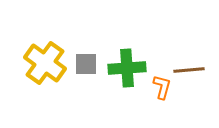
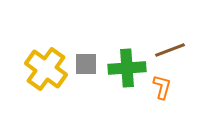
yellow cross: moved 1 px right, 6 px down
brown line: moved 19 px left, 20 px up; rotated 16 degrees counterclockwise
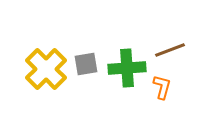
gray square: rotated 10 degrees counterclockwise
yellow cross: rotated 9 degrees clockwise
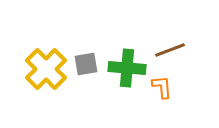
green cross: rotated 9 degrees clockwise
orange L-shape: rotated 20 degrees counterclockwise
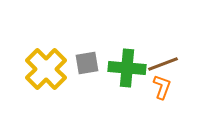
brown line: moved 7 px left, 14 px down
gray square: moved 1 px right, 1 px up
orange L-shape: rotated 25 degrees clockwise
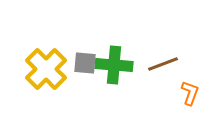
gray square: moved 2 px left; rotated 15 degrees clockwise
green cross: moved 13 px left, 3 px up
orange L-shape: moved 28 px right, 6 px down
